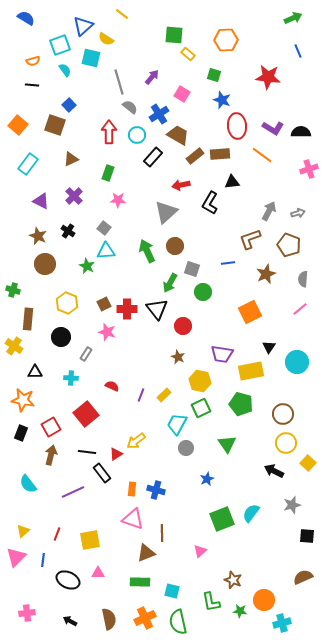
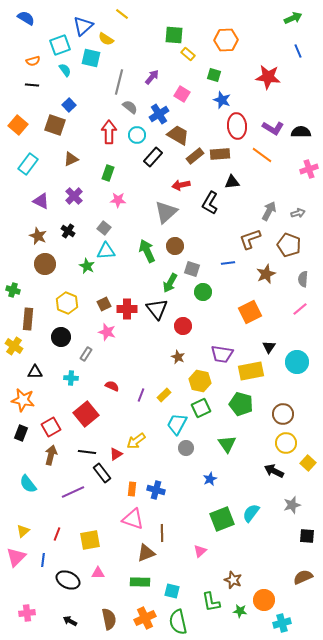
gray line at (119, 82): rotated 30 degrees clockwise
blue star at (207, 479): moved 3 px right
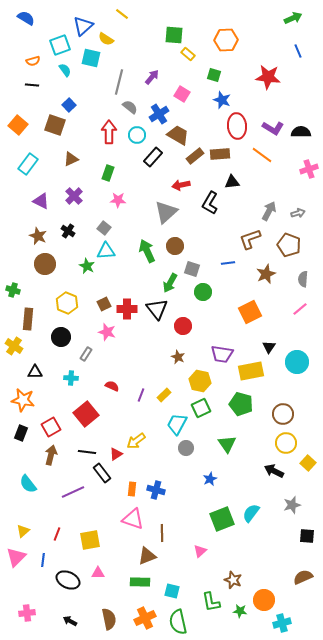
brown triangle at (146, 553): moved 1 px right, 3 px down
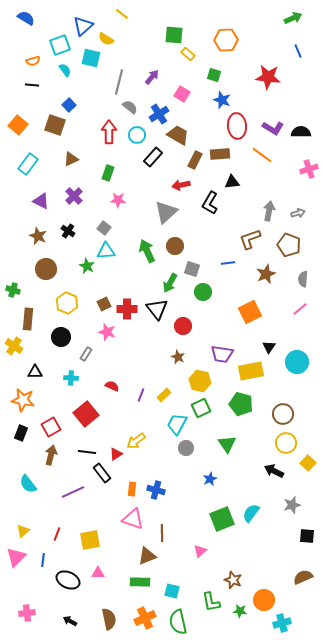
brown rectangle at (195, 156): moved 4 px down; rotated 24 degrees counterclockwise
gray arrow at (269, 211): rotated 18 degrees counterclockwise
brown circle at (45, 264): moved 1 px right, 5 px down
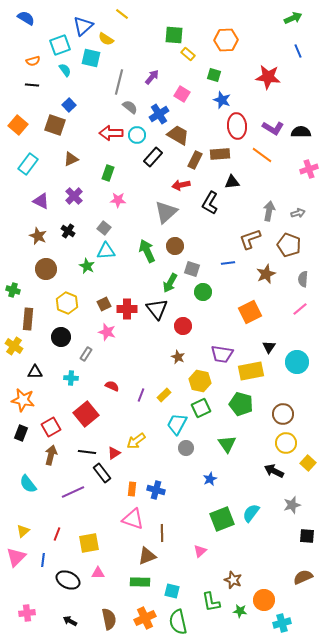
red arrow at (109, 132): moved 2 px right, 1 px down; rotated 90 degrees counterclockwise
red triangle at (116, 454): moved 2 px left, 1 px up
yellow square at (90, 540): moved 1 px left, 3 px down
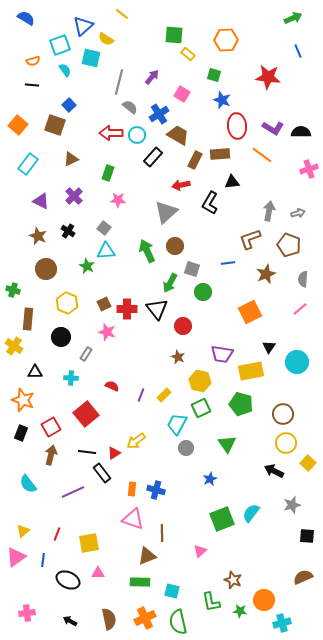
orange star at (23, 400): rotated 10 degrees clockwise
pink triangle at (16, 557): rotated 10 degrees clockwise
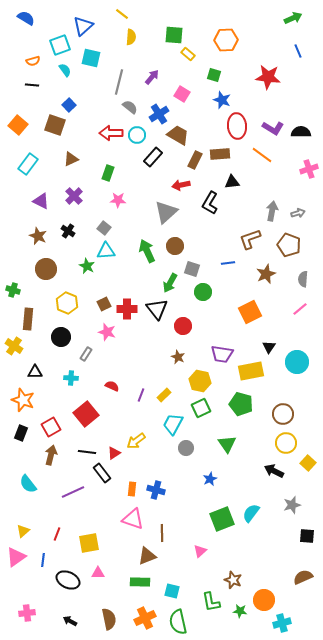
yellow semicircle at (106, 39): moved 25 px right, 2 px up; rotated 119 degrees counterclockwise
gray arrow at (269, 211): moved 3 px right
cyan trapezoid at (177, 424): moved 4 px left
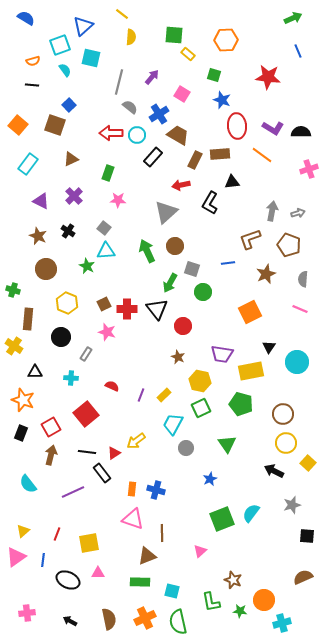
pink line at (300, 309): rotated 63 degrees clockwise
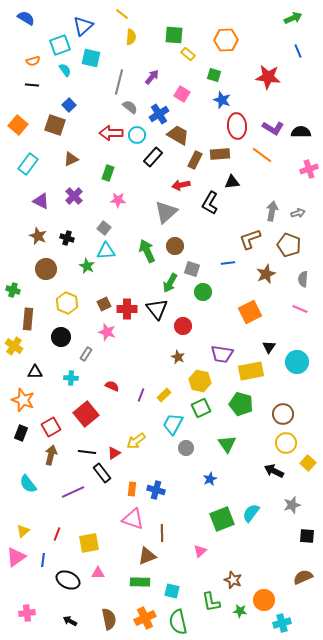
black cross at (68, 231): moved 1 px left, 7 px down; rotated 16 degrees counterclockwise
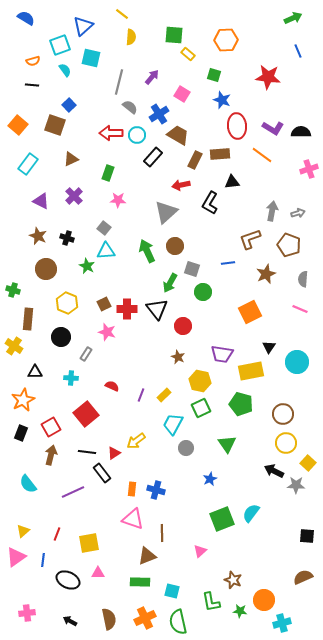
orange star at (23, 400): rotated 25 degrees clockwise
gray star at (292, 505): moved 4 px right, 20 px up; rotated 18 degrees clockwise
